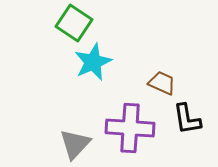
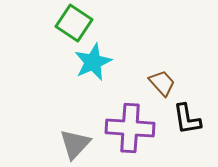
brown trapezoid: rotated 24 degrees clockwise
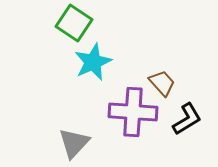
black L-shape: rotated 112 degrees counterclockwise
purple cross: moved 3 px right, 16 px up
gray triangle: moved 1 px left, 1 px up
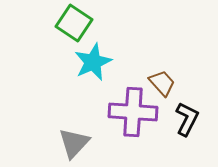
black L-shape: rotated 32 degrees counterclockwise
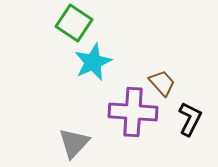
black L-shape: moved 3 px right
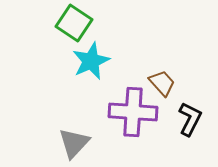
cyan star: moved 2 px left, 1 px up
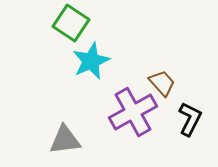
green square: moved 3 px left
purple cross: rotated 33 degrees counterclockwise
gray triangle: moved 9 px left, 3 px up; rotated 40 degrees clockwise
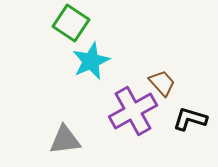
purple cross: moved 1 px up
black L-shape: rotated 100 degrees counterclockwise
